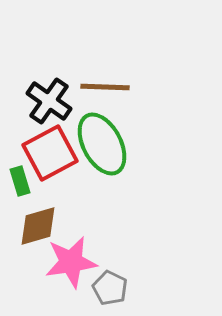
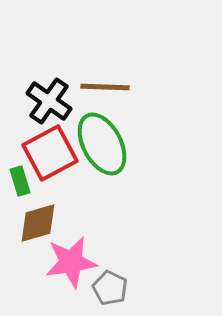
brown diamond: moved 3 px up
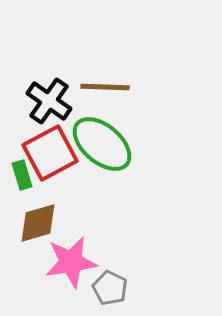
green ellipse: rotated 22 degrees counterclockwise
green rectangle: moved 2 px right, 6 px up
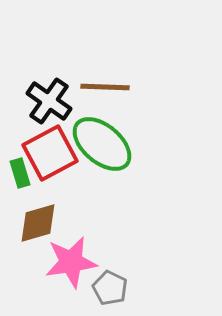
green rectangle: moved 2 px left, 2 px up
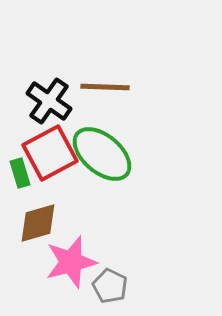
green ellipse: moved 10 px down
pink star: rotated 6 degrees counterclockwise
gray pentagon: moved 2 px up
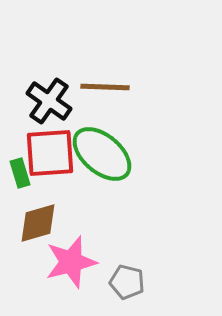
red square: rotated 24 degrees clockwise
gray pentagon: moved 17 px right, 4 px up; rotated 12 degrees counterclockwise
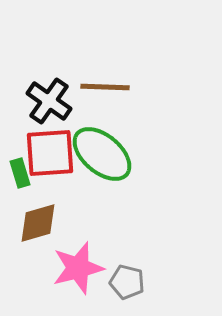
pink star: moved 7 px right, 6 px down
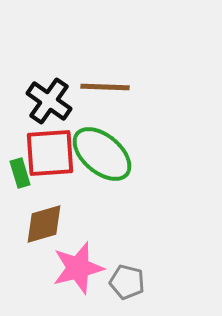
brown diamond: moved 6 px right, 1 px down
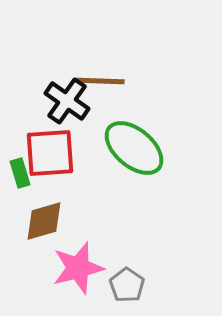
brown line: moved 5 px left, 6 px up
black cross: moved 18 px right
green ellipse: moved 32 px right, 6 px up
brown diamond: moved 3 px up
gray pentagon: moved 3 px down; rotated 20 degrees clockwise
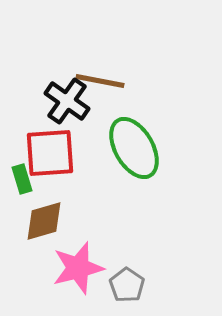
brown line: rotated 9 degrees clockwise
green ellipse: rotated 20 degrees clockwise
green rectangle: moved 2 px right, 6 px down
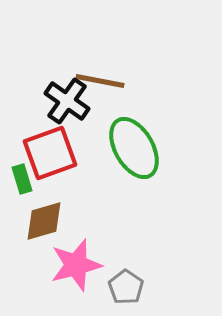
red square: rotated 16 degrees counterclockwise
pink star: moved 2 px left, 3 px up
gray pentagon: moved 1 px left, 2 px down
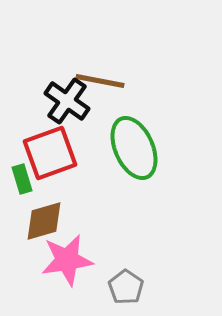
green ellipse: rotated 6 degrees clockwise
pink star: moved 9 px left, 5 px up; rotated 6 degrees clockwise
